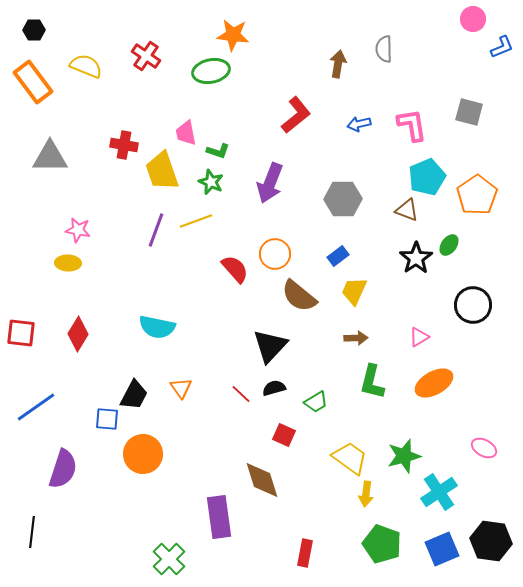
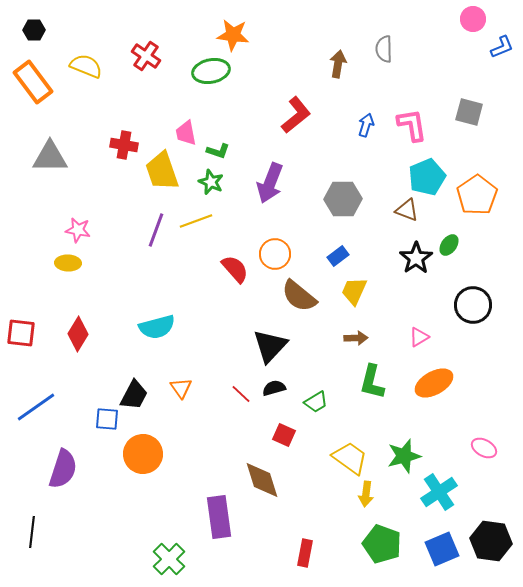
blue arrow at (359, 124): moved 7 px right, 1 px down; rotated 120 degrees clockwise
cyan semicircle at (157, 327): rotated 27 degrees counterclockwise
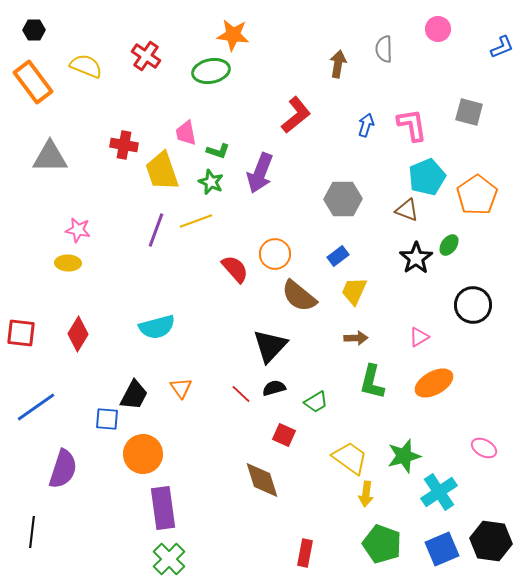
pink circle at (473, 19): moved 35 px left, 10 px down
purple arrow at (270, 183): moved 10 px left, 10 px up
purple rectangle at (219, 517): moved 56 px left, 9 px up
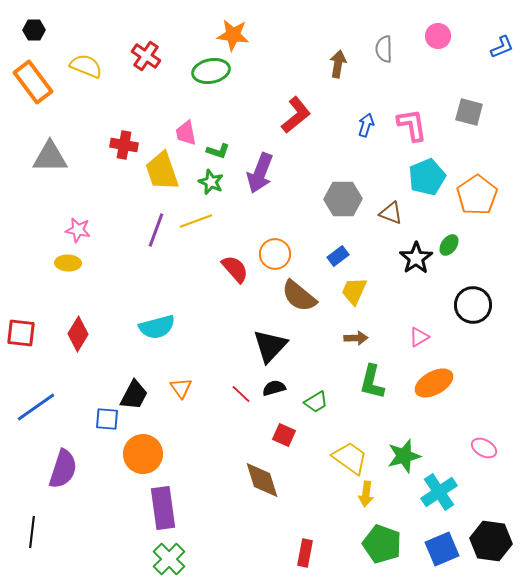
pink circle at (438, 29): moved 7 px down
brown triangle at (407, 210): moved 16 px left, 3 px down
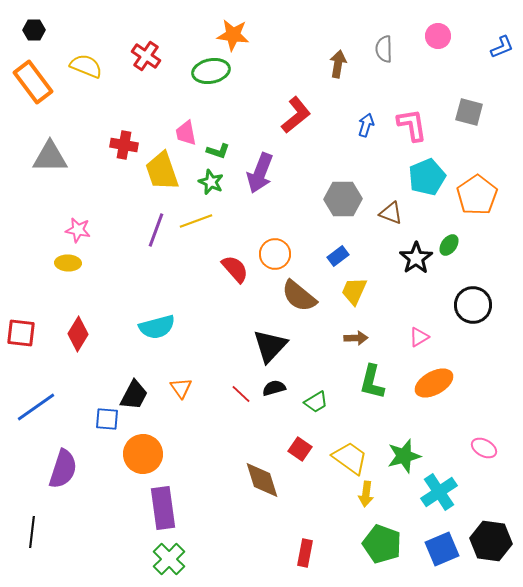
red square at (284, 435): moved 16 px right, 14 px down; rotated 10 degrees clockwise
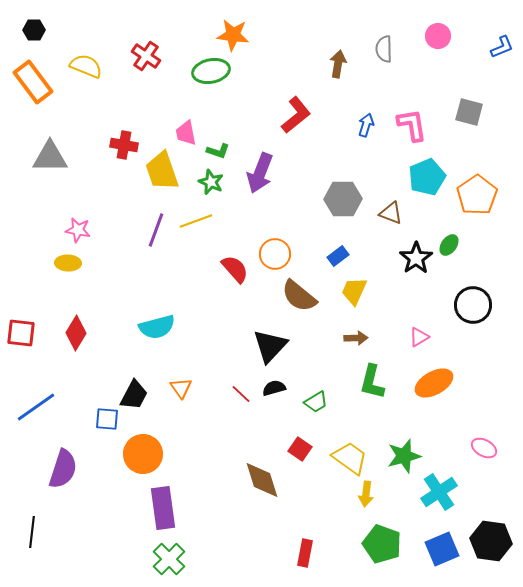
red diamond at (78, 334): moved 2 px left, 1 px up
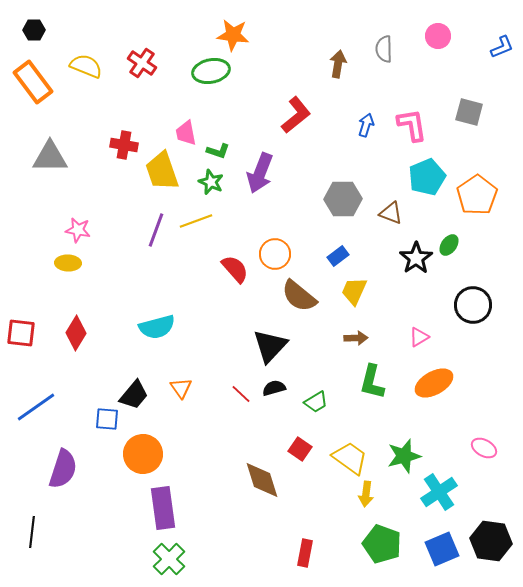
red cross at (146, 56): moved 4 px left, 7 px down
black trapezoid at (134, 395): rotated 12 degrees clockwise
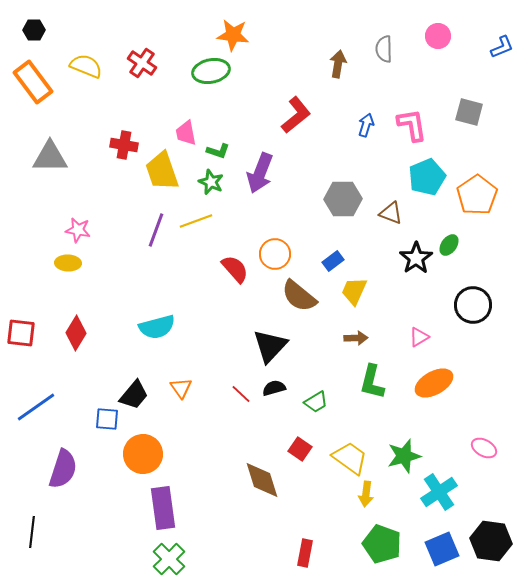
blue rectangle at (338, 256): moved 5 px left, 5 px down
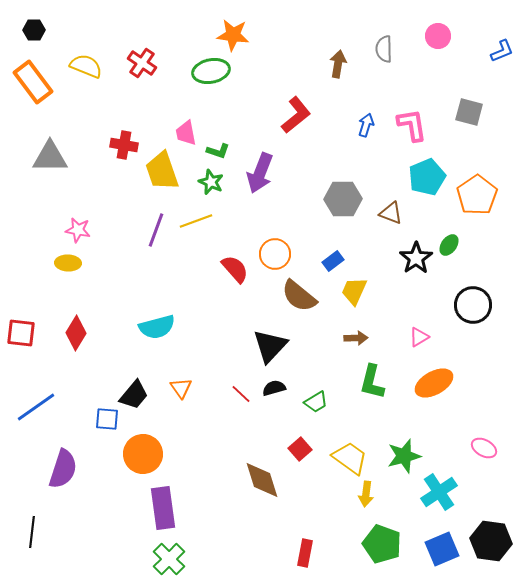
blue L-shape at (502, 47): moved 4 px down
red square at (300, 449): rotated 15 degrees clockwise
